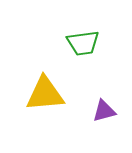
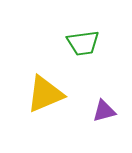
yellow triangle: rotated 18 degrees counterclockwise
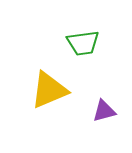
yellow triangle: moved 4 px right, 4 px up
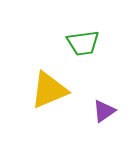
purple triangle: rotated 20 degrees counterclockwise
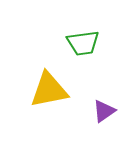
yellow triangle: rotated 12 degrees clockwise
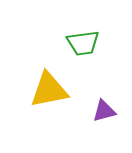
purple triangle: rotated 20 degrees clockwise
